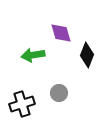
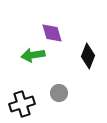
purple diamond: moved 9 px left
black diamond: moved 1 px right, 1 px down
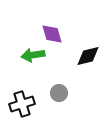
purple diamond: moved 1 px down
black diamond: rotated 55 degrees clockwise
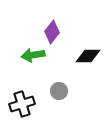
purple diamond: moved 2 px up; rotated 55 degrees clockwise
black diamond: rotated 15 degrees clockwise
gray circle: moved 2 px up
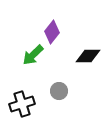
green arrow: rotated 35 degrees counterclockwise
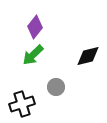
purple diamond: moved 17 px left, 5 px up
black diamond: rotated 15 degrees counterclockwise
gray circle: moved 3 px left, 4 px up
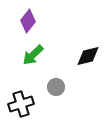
purple diamond: moved 7 px left, 6 px up
black cross: moved 1 px left
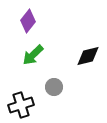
gray circle: moved 2 px left
black cross: moved 1 px down
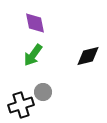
purple diamond: moved 7 px right, 2 px down; rotated 50 degrees counterclockwise
green arrow: rotated 10 degrees counterclockwise
gray circle: moved 11 px left, 5 px down
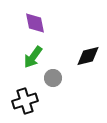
green arrow: moved 2 px down
gray circle: moved 10 px right, 14 px up
black cross: moved 4 px right, 4 px up
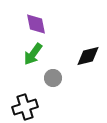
purple diamond: moved 1 px right, 1 px down
green arrow: moved 3 px up
black cross: moved 6 px down
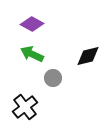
purple diamond: moved 4 px left; rotated 50 degrees counterclockwise
green arrow: moved 1 px left; rotated 80 degrees clockwise
black cross: rotated 20 degrees counterclockwise
